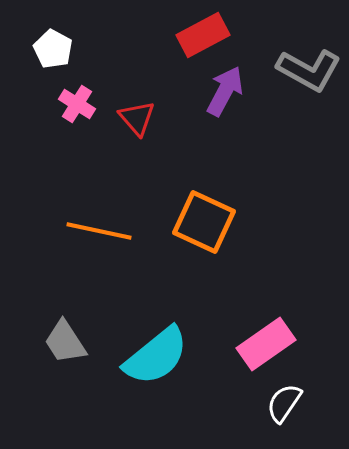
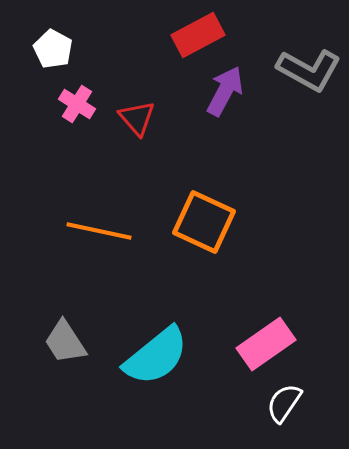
red rectangle: moved 5 px left
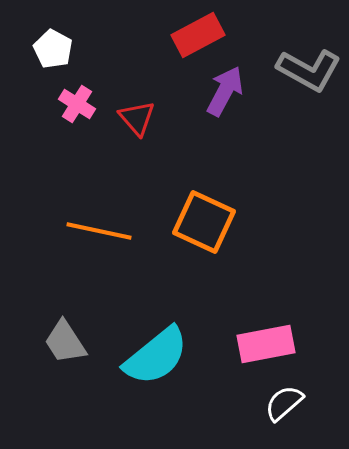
pink rectangle: rotated 24 degrees clockwise
white semicircle: rotated 15 degrees clockwise
